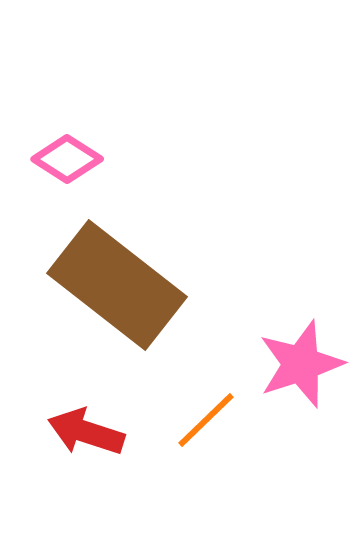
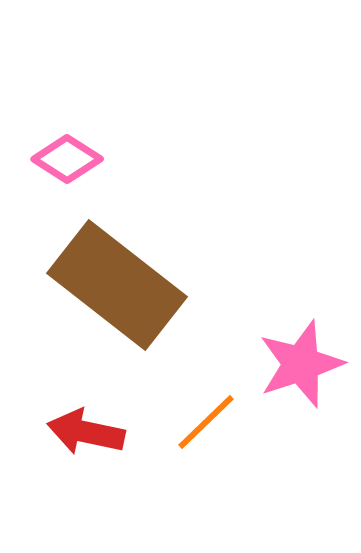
orange line: moved 2 px down
red arrow: rotated 6 degrees counterclockwise
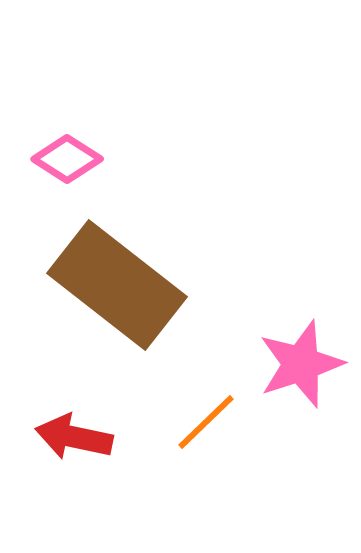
red arrow: moved 12 px left, 5 px down
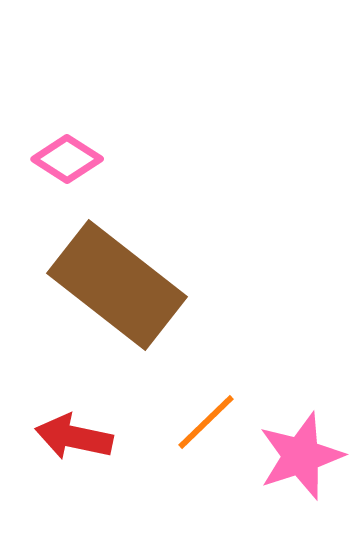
pink star: moved 92 px down
